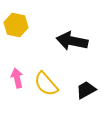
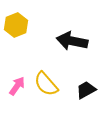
yellow hexagon: rotated 25 degrees clockwise
pink arrow: moved 8 px down; rotated 48 degrees clockwise
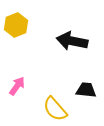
yellow semicircle: moved 9 px right, 25 px down
black trapezoid: rotated 35 degrees clockwise
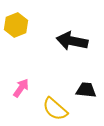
pink arrow: moved 4 px right, 2 px down
yellow semicircle: rotated 8 degrees counterclockwise
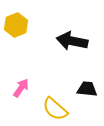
black trapezoid: moved 1 px right, 1 px up
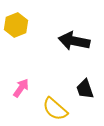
black arrow: moved 2 px right
black trapezoid: moved 2 px left; rotated 115 degrees counterclockwise
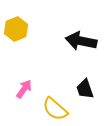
yellow hexagon: moved 4 px down
black arrow: moved 7 px right
pink arrow: moved 3 px right, 1 px down
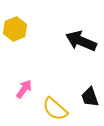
yellow hexagon: moved 1 px left
black arrow: rotated 12 degrees clockwise
black trapezoid: moved 5 px right, 8 px down
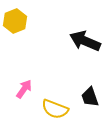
yellow hexagon: moved 8 px up
black arrow: moved 4 px right
yellow semicircle: rotated 20 degrees counterclockwise
